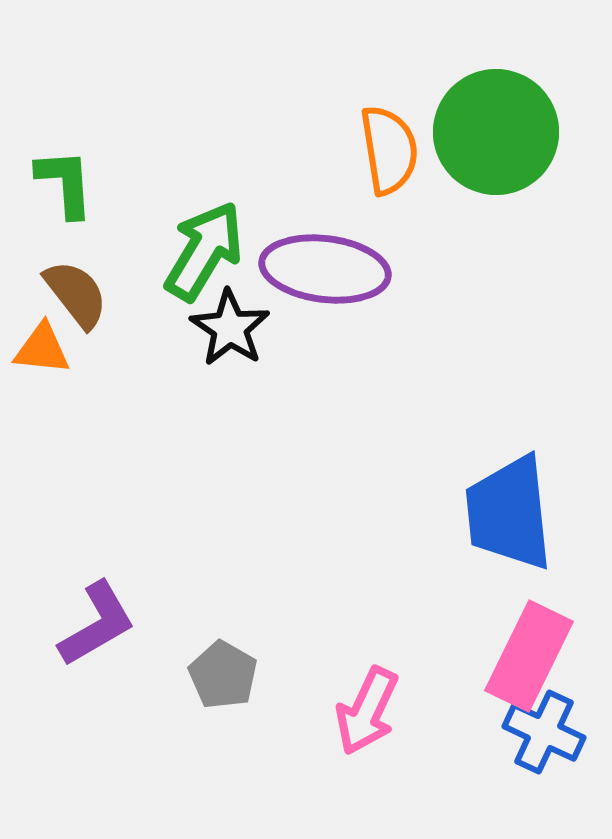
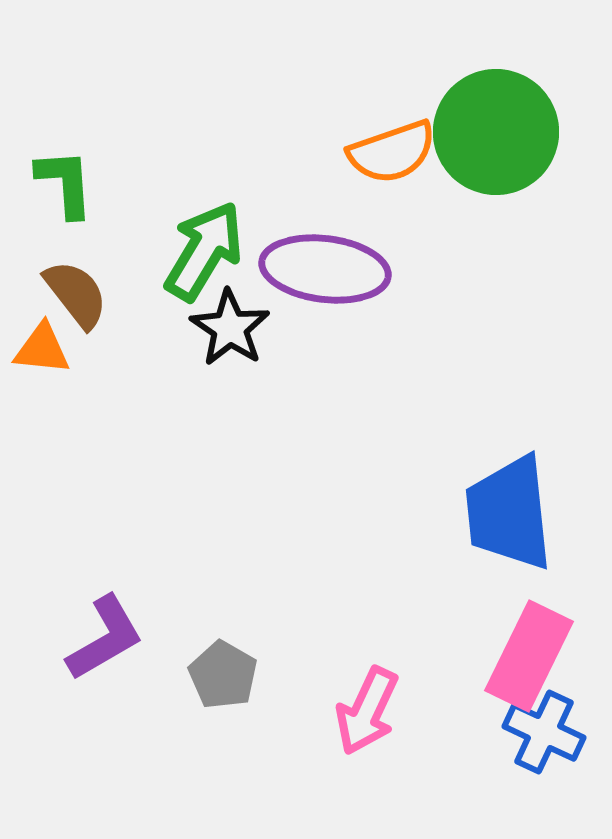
orange semicircle: moved 3 px right, 2 px down; rotated 80 degrees clockwise
purple L-shape: moved 8 px right, 14 px down
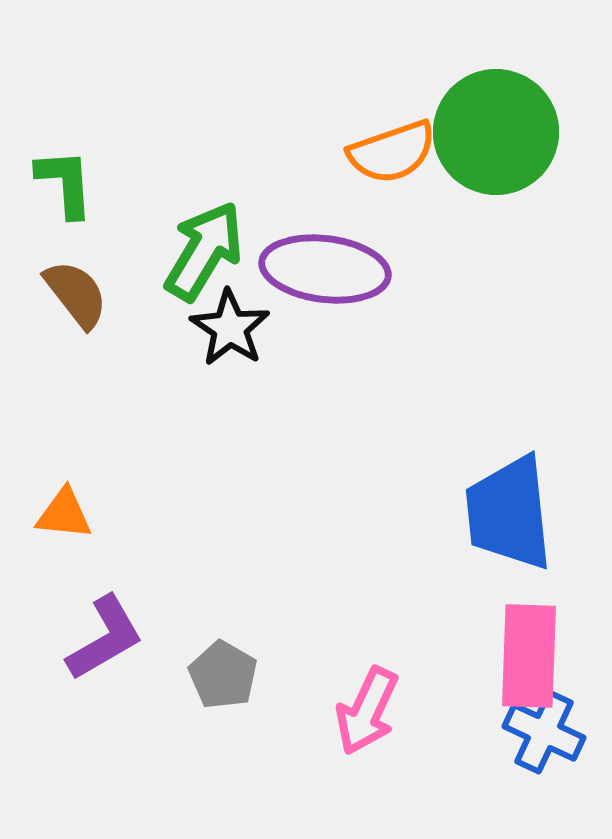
orange triangle: moved 22 px right, 165 px down
pink rectangle: rotated 24 degrees counterclockwise
